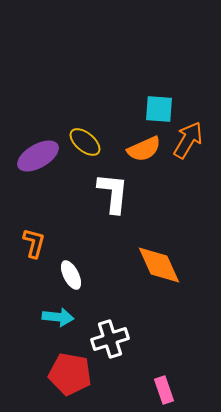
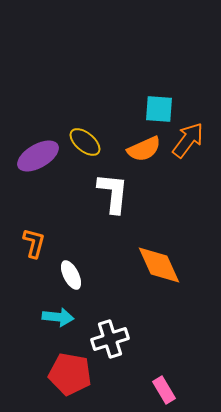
orange arrow: rotated 6 degrees clockwise
pink rectangle: rotated 12 degrees counterclockwise
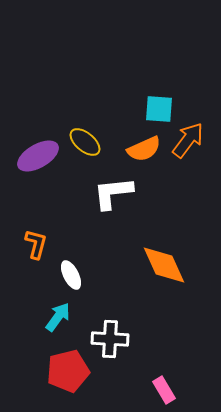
white L-shape: rotated 102 degrees counterclockwise
orange L-shape: moved 2 px right, 1 px down
orange diamond: moved 5 px right
cyan arrow: rotated 60 degrees counterclockwise
white cross: rotated 21 degrees clockwise
red pentagon: moved 2 px left, 3 px up; rotated 24 degrees counterclockwise
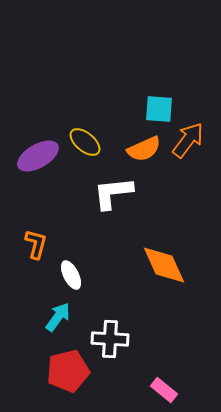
pink rectangle: rotated 20 degrees counterclockwise
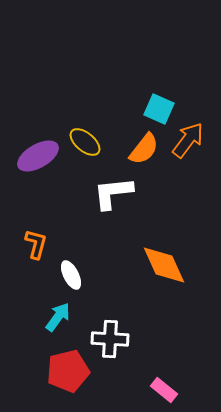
cyan square: rotated 20 degrees clockwise
orange semicircle: rotated 28 degrees counterclockwise
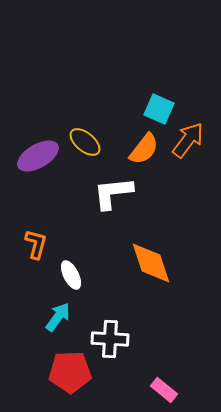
orange diamond: moved 13 px left, 2 px up; rotated 6 degrees clockwise
red pentagon: moved 2 px right, 1 px down; rotated 12 degrees clockwise
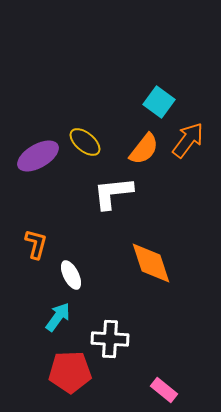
cyan square: moved 7 px up; rotated 12 degrees clockwise
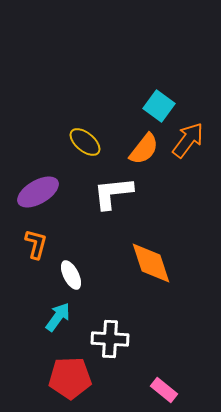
cyan square: moved 4 px down
purple ellipse: moved 36 px down
red pentagon: moved 6 px down
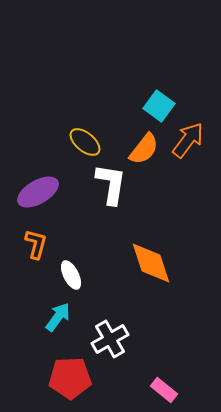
white L-shape: moved 2 px left, 9 px up; rotated 105 degrees clockwise
white cross: rotated 33 degrees counterclockwise
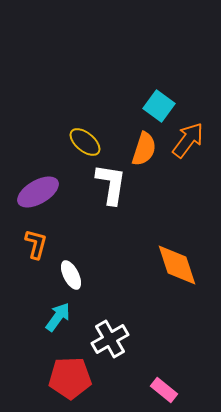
orange semicircle: rotated 20 degrees counterclockwise
orange diamond: moved 26 px right, 2 px down
